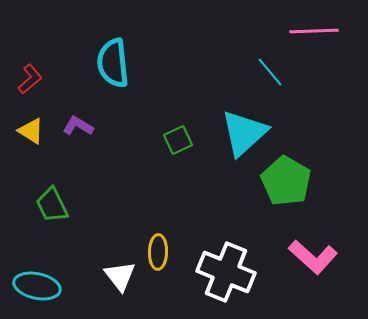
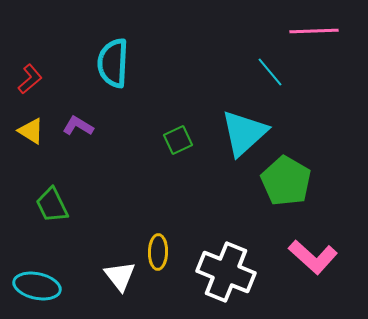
cyan semicircle: rotated 9 degrees clockwise
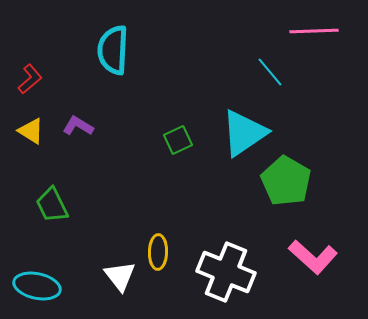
cyan semicircle: moved 13 px up
cyan triangle: rotated 8 degrees clockwise
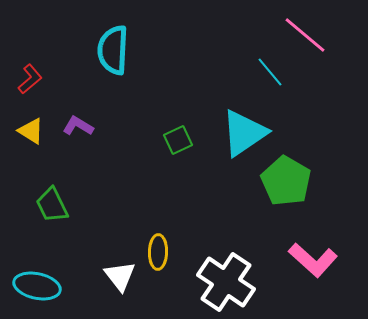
pink line: moved 9 px left, 4 px down; rotated 42 degrees clockwise
pink L-shape: moved 3 px down
white cross: moved 10 px down; rotated 12 degrees clockwise
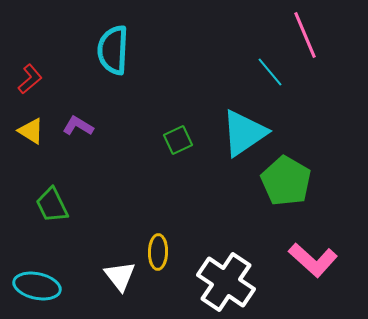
pink line: rotated 27 degrees clockwise
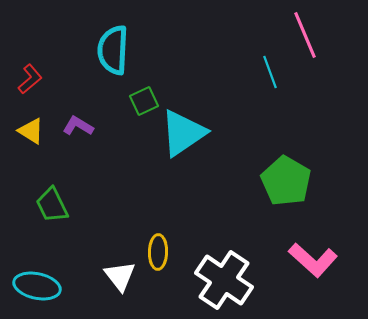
cyan line: rotated 20 degrees clockwise
cyan triangle: moved 61 px left
green square: moved 34 px left, 39 px up
white cross: moved 2 px left, 2 px up
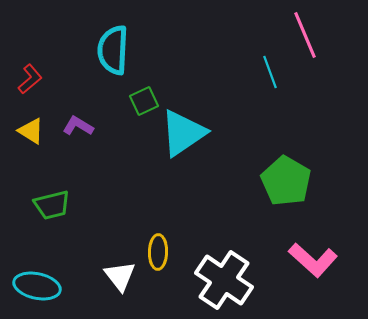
green trapezoid: rotated 78 degrees counterclockwise
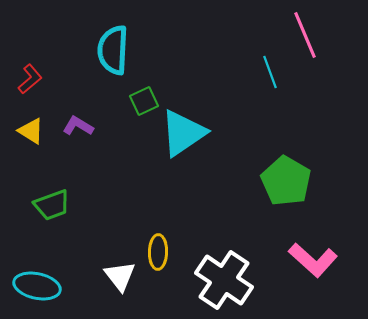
green trapezoid: rotated 6 degrees counterclockwise
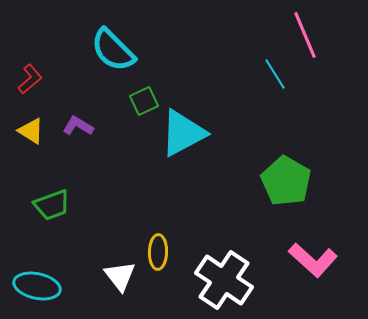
cyan semicircle: rotated 48 degrees counterclockwise
cyan line: moved 5 px right, 2 px down; rotated 12 degrees counterclockwise
cyan triangle: rotated 6 degrees clockwise
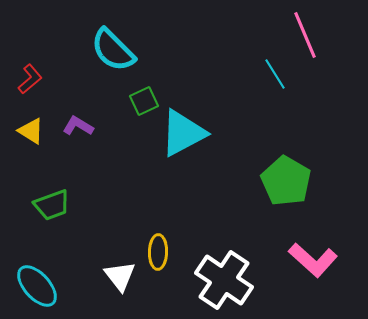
cyan ellipse: rotated 36 degrees clockwise
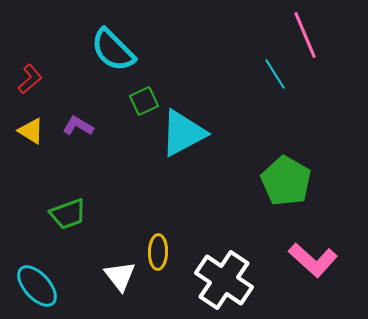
green trapezoid: moved 16 px right, 9 px down
